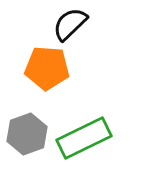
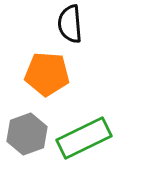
black semicircle: rotated 51 degrees counterclockwise
orange pentagon: moved 6 px down
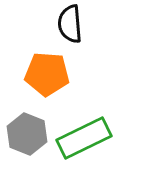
gray hexagon: rotated 18 degrees counterclockwise
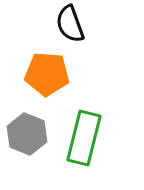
black semicircle: rotated 15 degrees counterclockwise
green rectangle: rotated 50 degrees counterclockwise
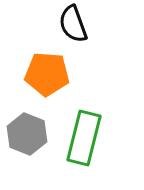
black semicircle: moved 3 px right
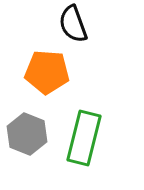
orange pentagon: moved 2 px up
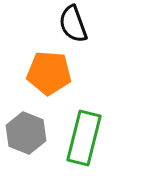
orange pentagon: moved 2 px right, 1 px down
gray hexagon: moved 1 px left, 1 px up
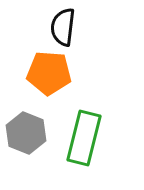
black semicircle: moved 10 px left, 3 px down; rotated 27 degrees clockwise
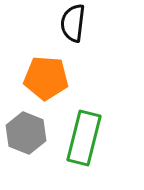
black semicircle: moved 10 px right, 4 px up
orange pentagon: moved 3 px left, 5 px down
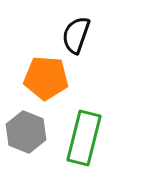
black semicircle: moved 3 px right, 12 px down; rotated 12 degrees clockwise
gray hexagon: moved 1 px up
